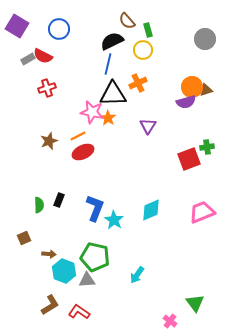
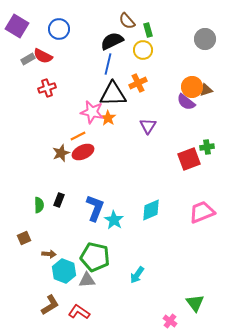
purple semicircle: rotated 54 degrees clockwise
brown star: moved 12 px right, 12 px down
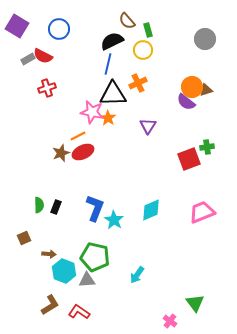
black rectangle: moved 3 px left, 7 px down
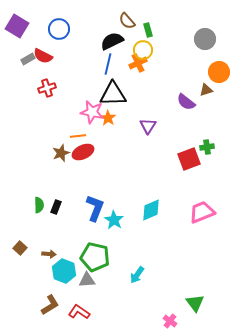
orange cross: moved 20 px up
orange circle: moved 27 px right, 15 px up
orange line: rotated 21 degrees clockwise
brown square: moved 4 px left, 10 px down; rotated 24 degrees counterclockwise
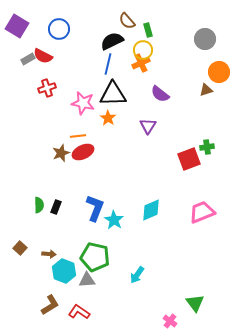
orange cross: moved 3 px right
purple semicircle: moved 26 px left, 8 px up
pink star: moved 9 px left, 9 px up
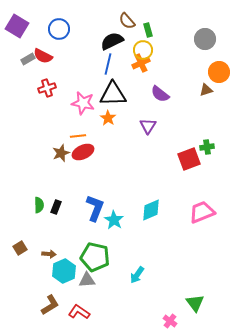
brown square: rotated 16 degrees clockwise
cyan hexagon: rotated 15 degrees clockwise
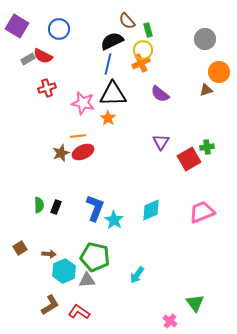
purple triangle: moved 13 px right, 16 px down
red square: rotated 10 degrees counterclockwise
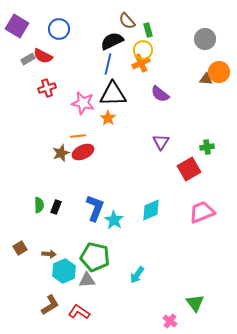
brown triangle: moved 11 px up; rotated 24 degrees clockwise
red square: moved 10 px down
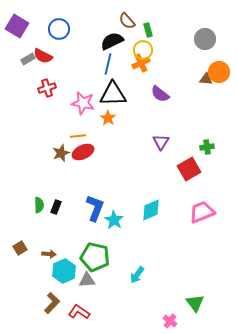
brown L-shape: moved 2 px right, 2 px up; rotated 15 degrees counterclockwise
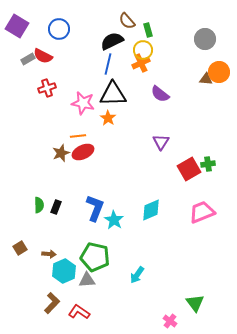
green cross: moved 1 px right, 17 px down
